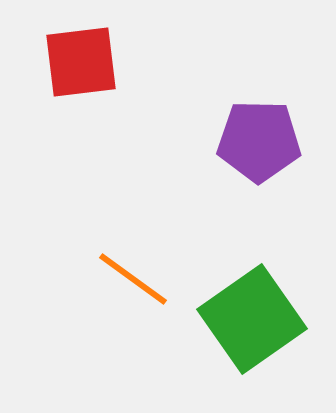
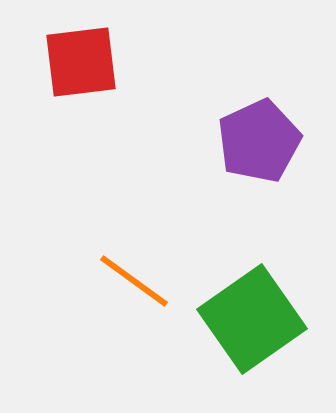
purple pentagon: rotated 26 degrees counterclockwise
orange line: moved 1 px right, 2 px down
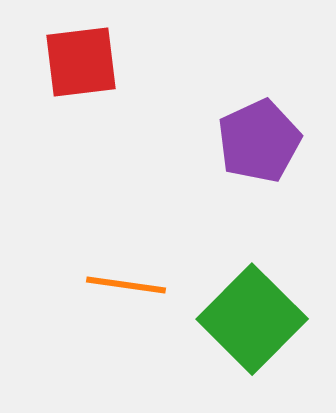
orange line: moved 8 px left, 4 px down; rotated 28 degrees counterclockwise
green square: rotated 10 degrees counterclockwise
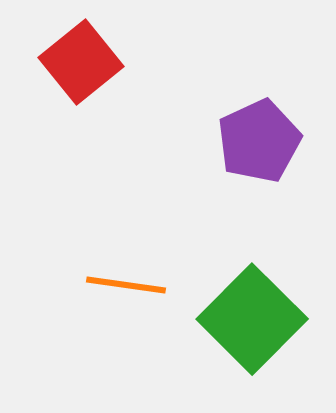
red square: rotated 32 degrees counterclockwise
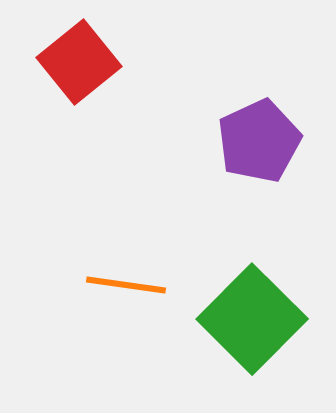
red square: moved 2 px left
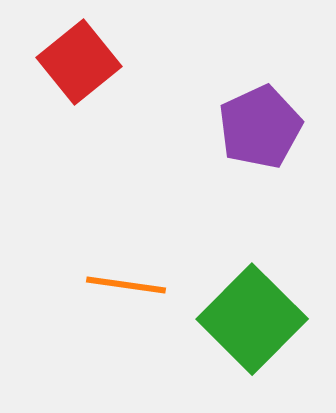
purple pentagon: moved 1 px right, 14 px up
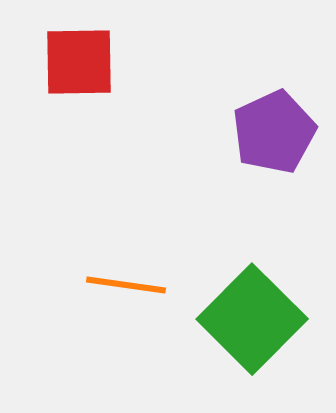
red square: rotated 38 degrees clockwise
purple pentagon: moved 14 px right, 5 px down
